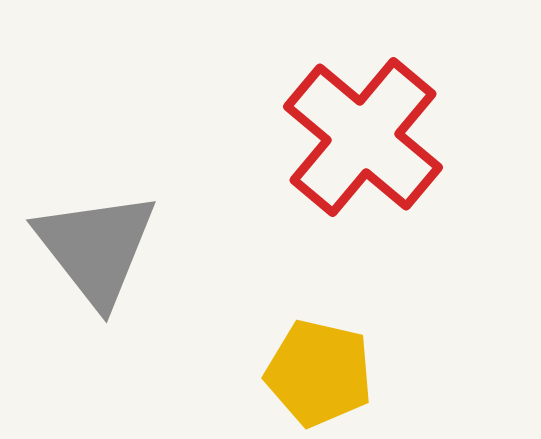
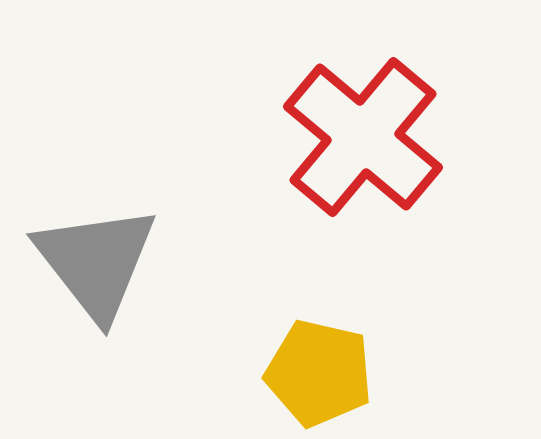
gray triangle: moved 14 px down
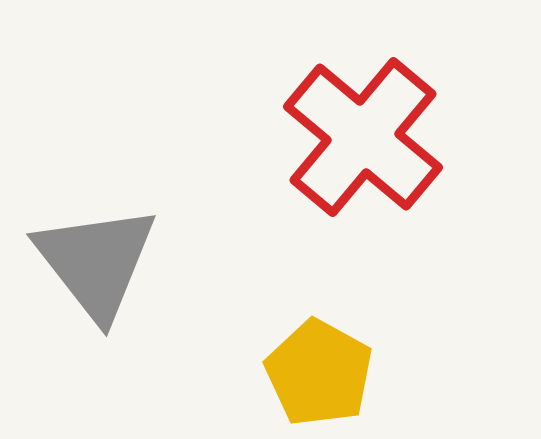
yellow pentagon: rotated 16 degrees clockwise
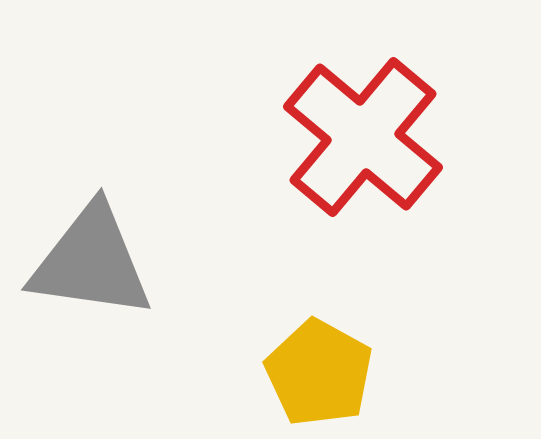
gray triangle: moved 5 px left; rotated 44 degrees counterclockwise
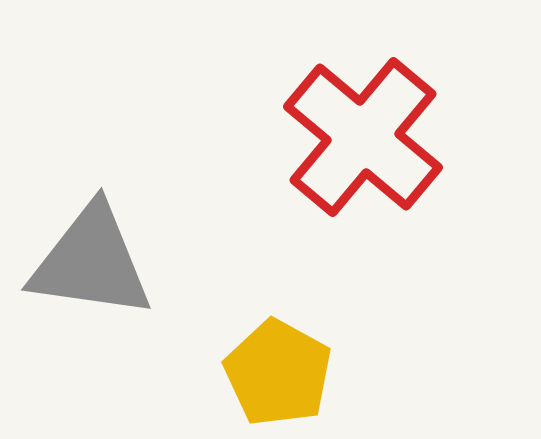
yellow pentagon: moved 41 px left
